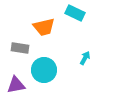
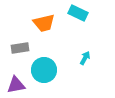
cyan rectangle: moved 3 px right
orange trapezoid: moved 4 px up
gray rectangle: rotated 18 degrees counterclockwise
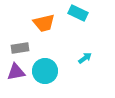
cyan arrow: rotated 24 degrees clockwise
cyan circle: moved 1 px right, 1 px down
purple triangle: moved 13 px up
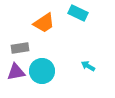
orange trapezoid: rotated 20 degrees counterclockwise
cyan arrow: moved 3 px right, 8 px down; rotated 112 degrees counterclockwise
cyan circle: moved 3 px left
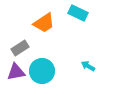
gray rectangle: rotated 24 degrees counterclockwise
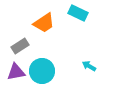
gray rectangle: moved 2 px up
cyan arrow: moved 1 px right
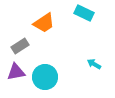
cyan rectangle: moved 6 px right
cyan arrow: moved 5 px right, 2 px up
cyan circle: moved 3 px right, 6 px down
